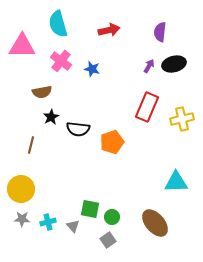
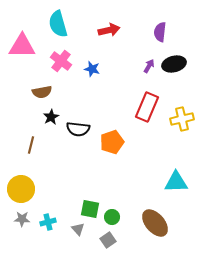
gray triangle: moved 5 px right, 3 px down
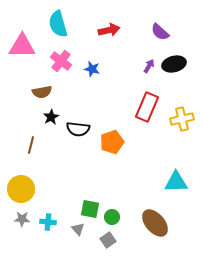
purple semicircle: rotated 54 degrees counterclockwise
cyan cross: rotated 21 degrees clockwise
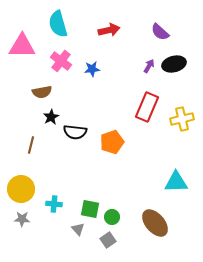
blue star: rotated 21 degrees counterclockwise
black semicircle: moved 3 px left, 3 px down
cyan cross: moved 6 px right, 18 px up
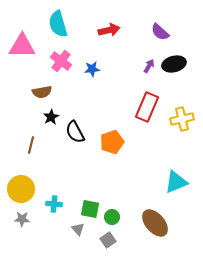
black semicircle: rotated 55 degrees clockwise
cyan triangle: rotated 20 degrees counterclockwise
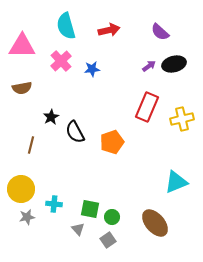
cyan semicircle: moved 8 px right, 2 px down
pink cross: rotated 10 degrees clockwise
purple arrow: rotated 24 degrees clockwise
brown semicircle: moved 20 px left, 4 px up
gray star: moved 5 px right, 2 px up; rotated 14 degrees counterclockwise
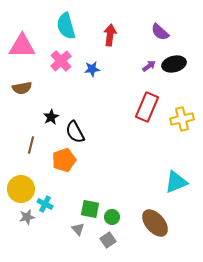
red arrow: moved 1 px right, 5 px down; rotated 70 degrees counterclockwise
orange pentagon: moved 48 px left, 18 px down
cyan cross: moved 9 px left; rotated 21 degrees clockwise
